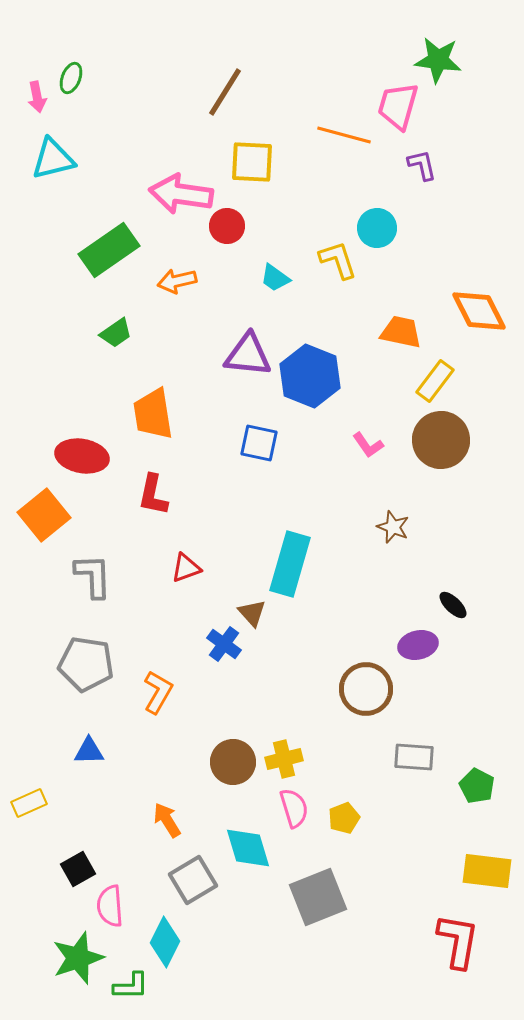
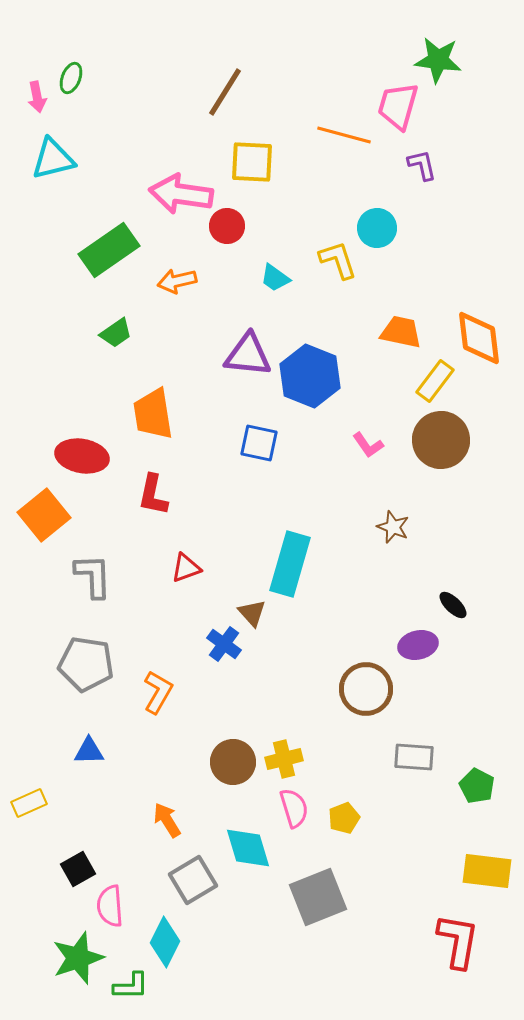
orange diamond at (479, 311): moved 27 px down; rotated 20 degrees clockwise
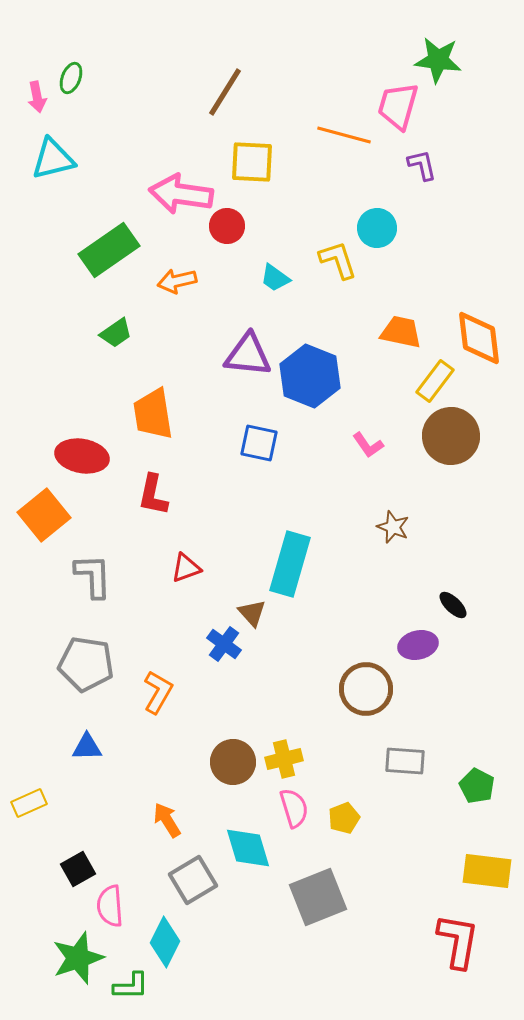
brown circle at (441, 440): moved 10 px right, 4 px up
blue triangle at (89, 751): moved 2 px left, 4 px up
gray rectangle at (414, 757): moved 9 px left, 4 px down
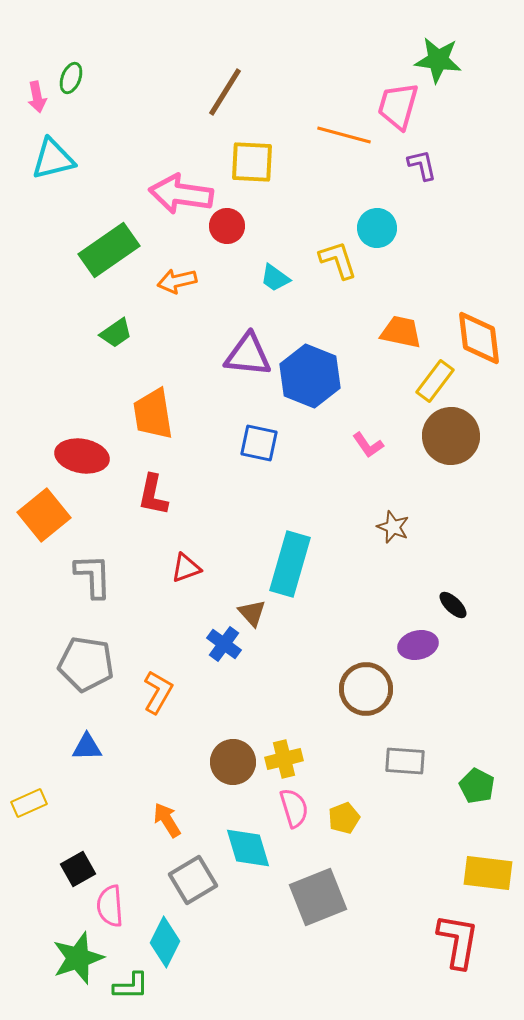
yellow rectangle at (487, 871): moved 1 px right, 2 px down
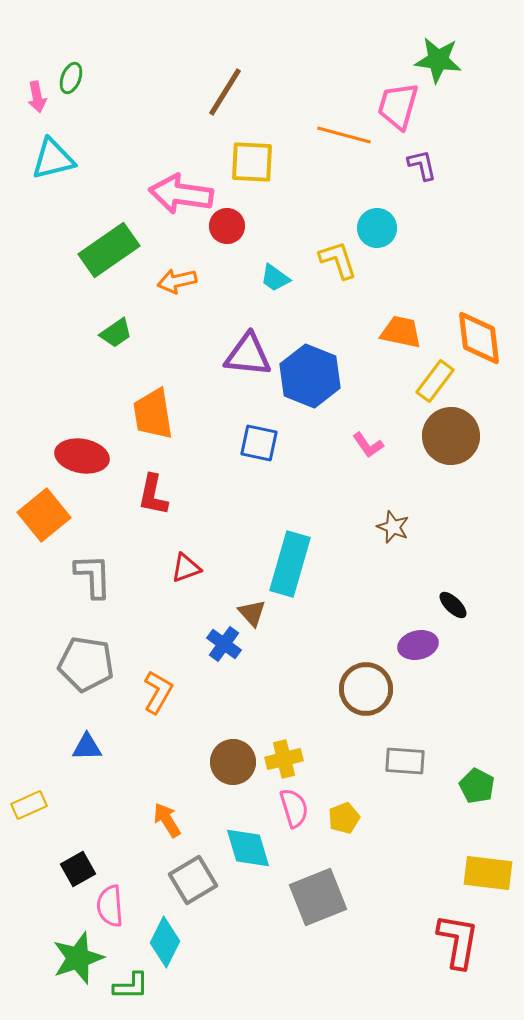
yellow rectangle at (29, 803): moved 2 px down
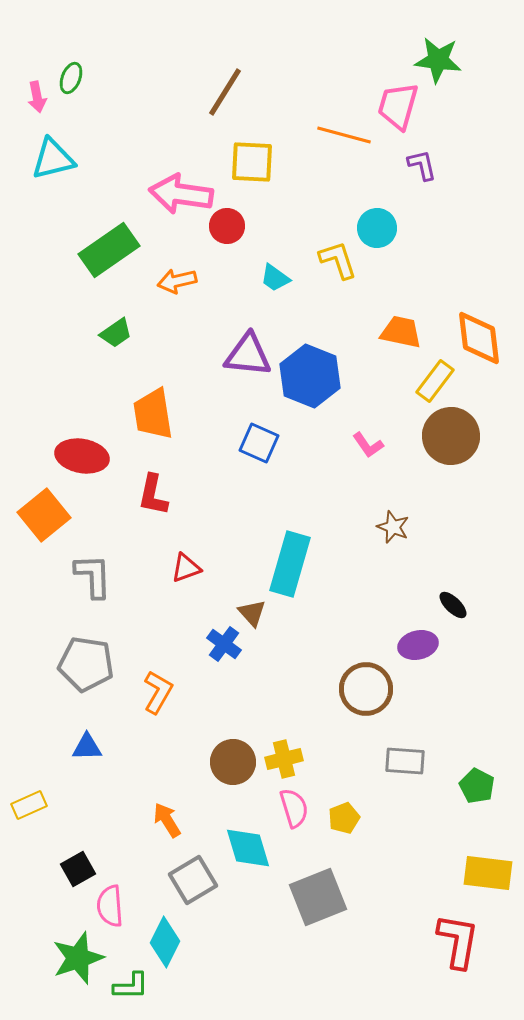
blue square at (259, 443): rotated 12 degrees clockwise
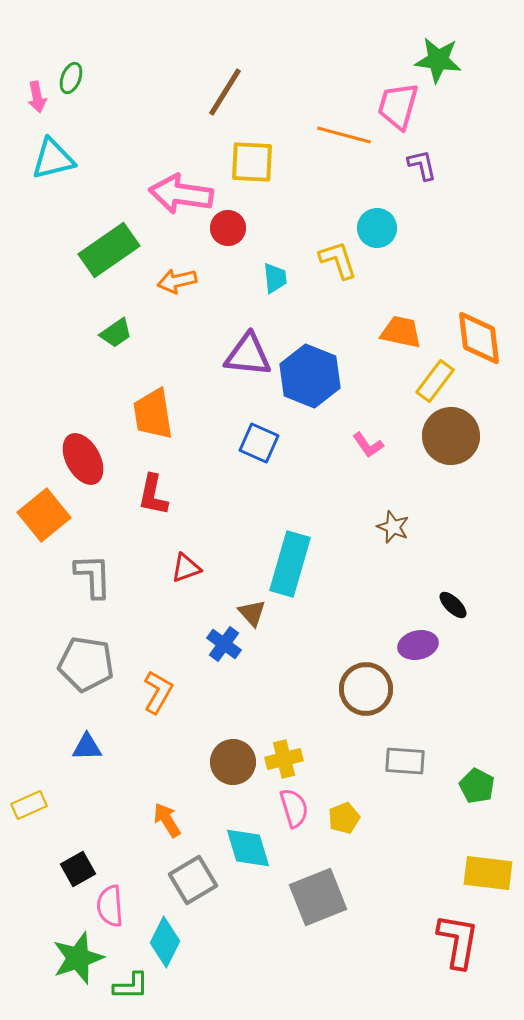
red circle at (227, 226): moved 1 px right, 2 px down
cyan trapezoid at (275, 278): rotated 132 degrees counterclockwise
red ellipse at (82, 456): moved 1 px right, 3 px down; rotated 51 degrees clockwise
